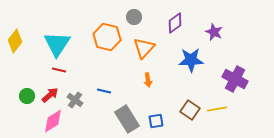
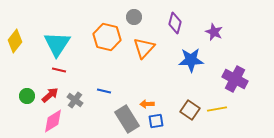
purple diamond: rotated 40 degrees counterclockwise
orange arrow: moved 1 px left, 24 px down; rotated 96 degrees clockwise
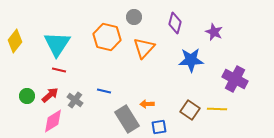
yellow line: rotated 12 degrees clockwise
blue square: moved 3 px right, 6 px down
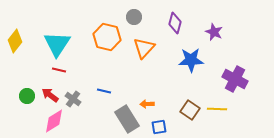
red arrow: rotated 102 degrees counterclockwise
gray cross: moved 2 px left, 1 px up
pink diamond: moved 1 px right
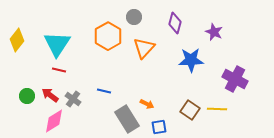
orange hexagon: moved 1 px right, 1 px up; rotated 16 degrees clockwise
yellow diamond: moved 2 px right, 1 px up
orange arrow: rotated 152 degrees counterclockwise
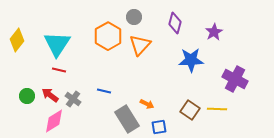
purple star: rotated 18 degrees clockwise
orange triangle: moved 4 px left, 3 px up
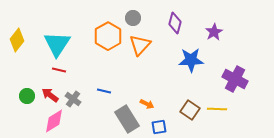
gray circle: moved 1 px left, 1 px down
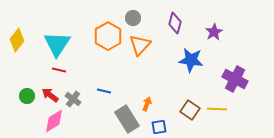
blue star: rotated 10 degrees clockwise
orange arrow: rotated 96 degrees counterclockwise
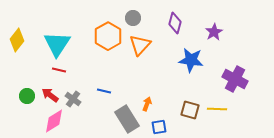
brown square: rotated 18 degrees counterclockwise
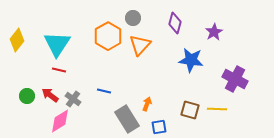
pink diamond: moved 6 px right
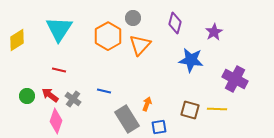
yellow diamond: rotated 20 degrees clockwise
cyan triangle: moved 2 px right, 15 px up
pink diamond: moved 4 px left; rotated 40 degrees counterclockwise
